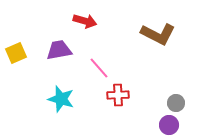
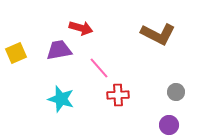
red arrow: moved 4 px left, 7 px down
gray circle: moved 11 px up
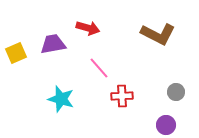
red arrow: moved 7 px right
purple trapezoid: moved 6 px left, 6 px up
red cross: moved 4 px right, 1 px down
purple circle: moved 3 px left
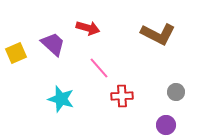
purple trapezoid: rotated 52 degrees clockwise
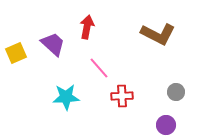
red arrow: moved 1 px left, 1 px up; rotated 95 degrees counterclockwise
cyan star: moved 5 px right, 2 px up; rotated 20 degrees counterclockwise
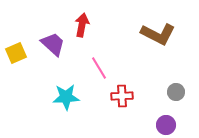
red arrow: moved 5 px left, 2 px up
pink line: rotated 10 degrees clockwise
